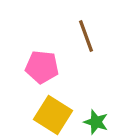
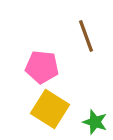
yellow square: moved 3 px left, 6 px up
green star: moved 1 px left
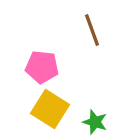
brown line: moved 6 px right, 6 px up
